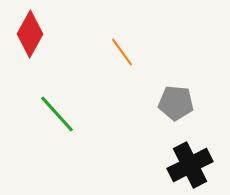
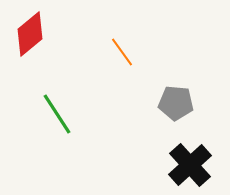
red diamond: rotated 21 degrees clockwise
green line: rotated 9 degrees clockwise
black cross: rotated 15 degrees counterclockwise
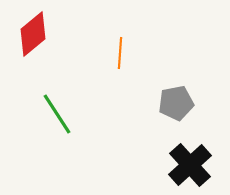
red diamond: moved 3 px right
orange line: moved 2 px left, 1 px down; rotated 40 degrees clockwise
gray pentagon: rotated 16 degrees counterclockwise
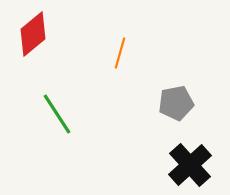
orange line: rotated 12 degrees clockwise
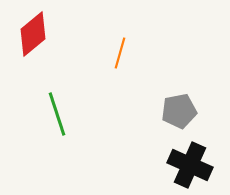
gray pentagon: moved 3 px right, 8 px down
green line: rotated 15 degrees clockwise
black cross: rotated 24 degrees counterclockwise
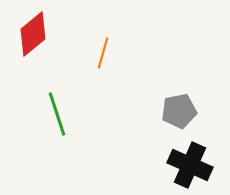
orange line: moved 17 px left
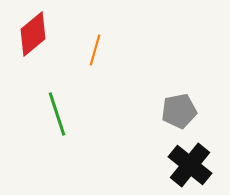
orange line: moved 8 px left, 3 px up
black cross: rotated 15 degrees clockwise
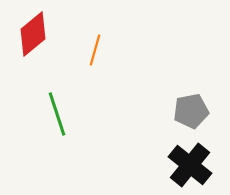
gray pentagon: moved 12 px right
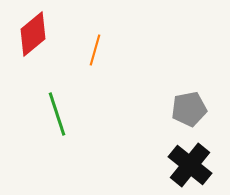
gray pentagon: moved 2 px left, 2 px up
